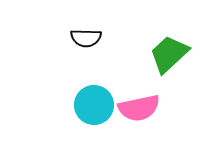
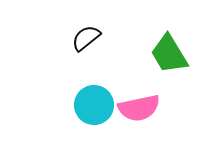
black semicircle: rotated 140 degrees clockwise
green trapezoid: rotated 78 degrees counterclockwise
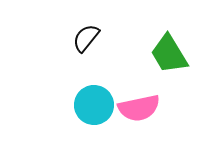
black semicircle: rotated 12 degrees counterclockwise
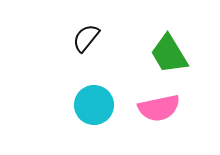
pink semicircle: moved 20 px right
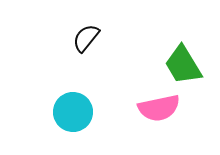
green trapezoid: moved 14 px right, 11 px down
cyan circle: moved 21 px left, 7 px down
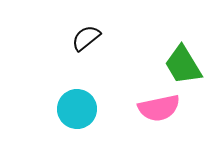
black semicircle: rotated 12 degrees clockwise
cyan circle: moved 4 px right, 3 px up
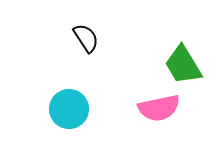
black semicircle: rotated 96 degrees clockwise
cyan circle: moved 8 px left
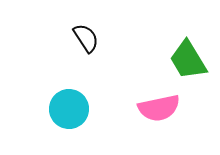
green trapezoid: moved 5 px right, 5 px up
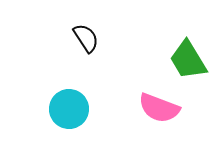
pink semicircle: rotated 33 degrees clockwise
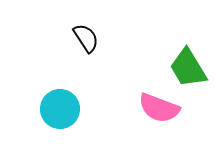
green trapezoid: moved 8 px down
cyan circle: moved 9 px left
